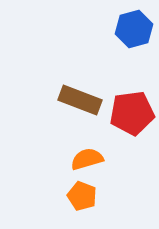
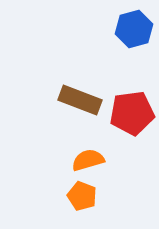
orange semicircle: moved 1 px right, 1 px down
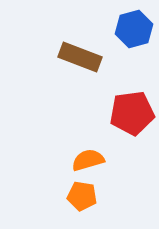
brown rectangle: moved 43 px up
orange pentagon: rotated 12 degrees counterclockwise
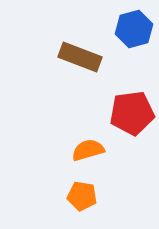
orange semicircle: moved 10 px up
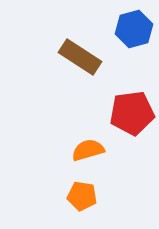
brown rectangle: rotated 12 degrees clockwise
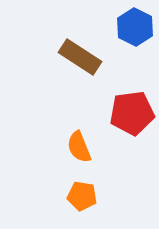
blue hexagon: moved 1 px right, 2 px up; rotated 18 degrees counterclockwise
orange semicircle: moved 9 px left, 3 px up; rotated 96 degrees counterclockwise
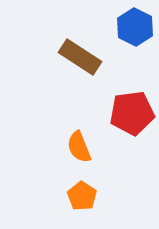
orange pentagon: rotated 24 degrees clockwise
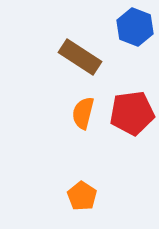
blue hexagon: rotated 6 degrees counterclockwise
orange semicircle: moved 4 px right, 34 px up; rotated 36 degrees clockwise
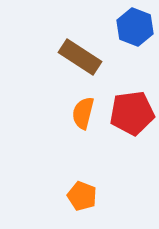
orange pentagon: rotated 12 degrees counterclockwise
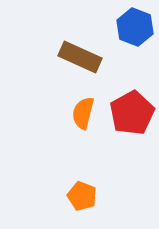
brown rectangle: rotated 9 degrees counterclockwise
red pentagon: rotated 21 degrees counterclockwise
